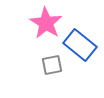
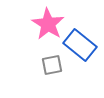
pink star: moved 2 px right, 1 px down
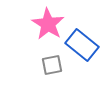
blue rectangle: moved 2 px right
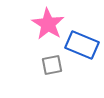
blue rectangle: rotated 16 degrees counterclockwise
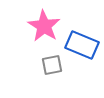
pink star: moved 4 px left, 2 px down
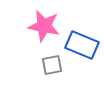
pink star: rotated 20 degrees counterclockwise
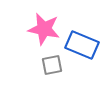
pink star: moved 3 px down
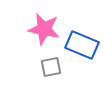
gray square: moved 1 px left, 2 px down
